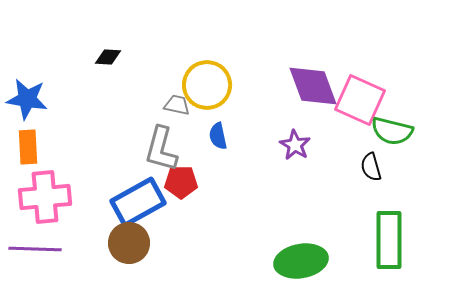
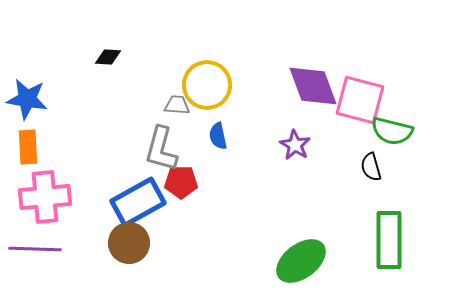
pink square: rotated 9 degrees counterclockwise
gray trapezoid: rotated 8 degrees counterclockwise
green ellipse: rotated 27 degrees counterclockwise
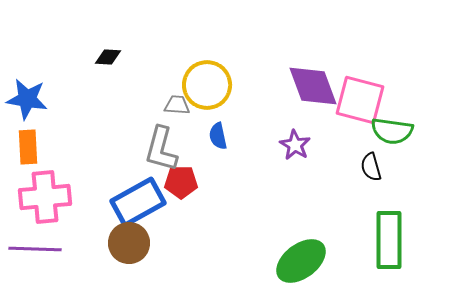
green semicircle: rotated 6 degrees counterclockwise
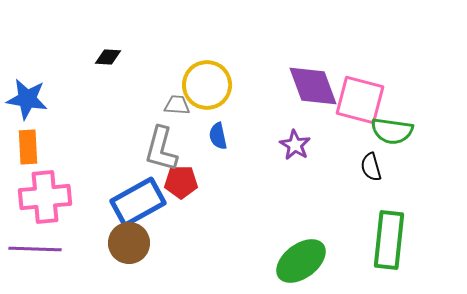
green rectangle: rotated 6 degrees clockwise
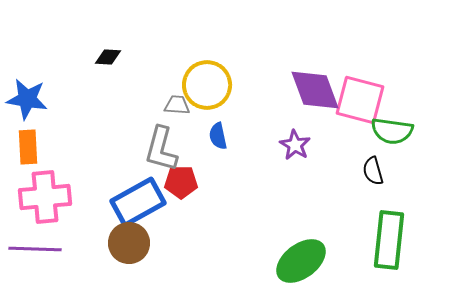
purple diamond: moved 2 px right, 4 px down
black semicircle: moved 2 px right, 4 px down
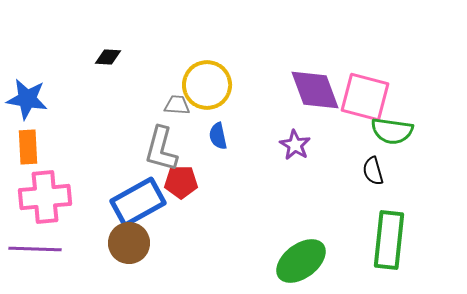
pink square: moved 5 px right, 3 px up
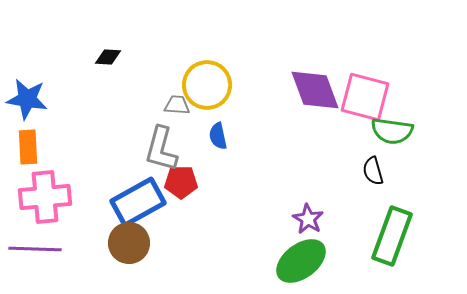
purple star: moved 13 px right, 74 px down
green rectangle: moved 3 px right, 4 px up; rotated 14 degrees clockwise
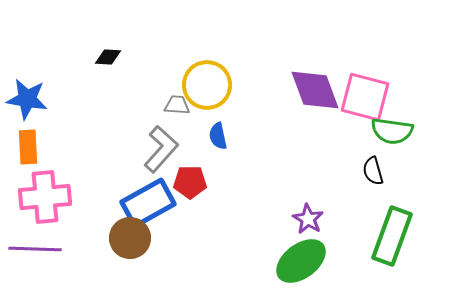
gray L-shape: rotated 153 degrees counterclockwise
red pentagon: moved 9 px right
blue rectangle: moved 10 px right, 1 px down
brown circle: moved 1 px right, 5 px up
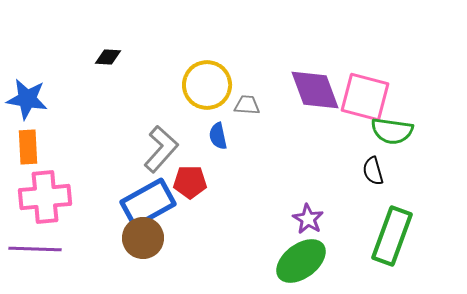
gray trapezoid: moved 70 px right
brown circle: moved 13 px right
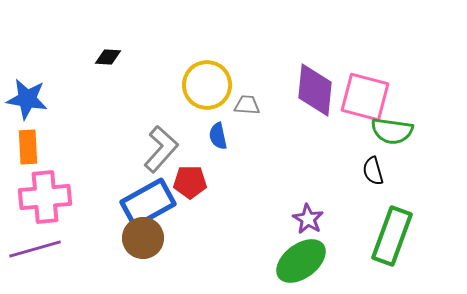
purple diamond: rotated 26 degrees clockwise
purple line: rotated 18 degrees counterclockwise
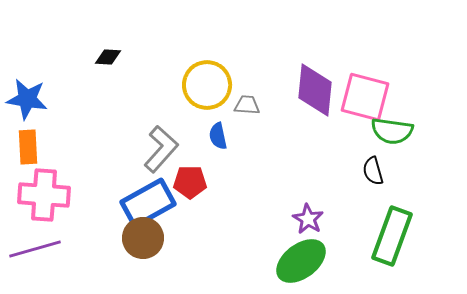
pink cross: moved 1 px left, 2 px up; rotated 9 degrees clockwise
